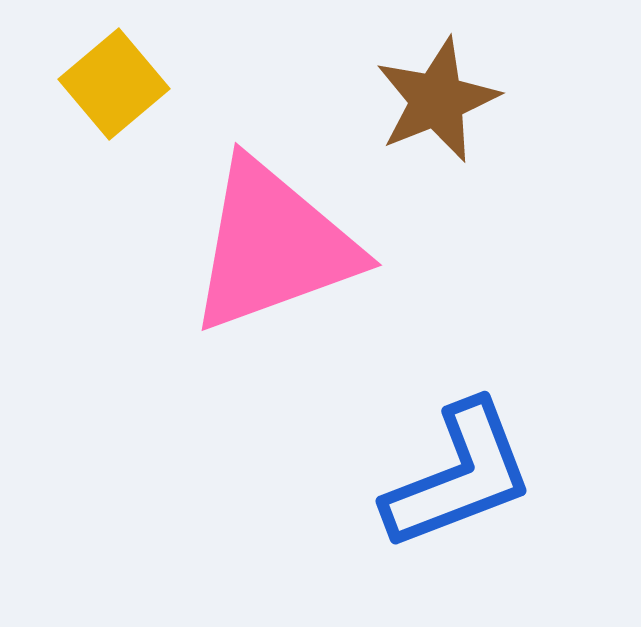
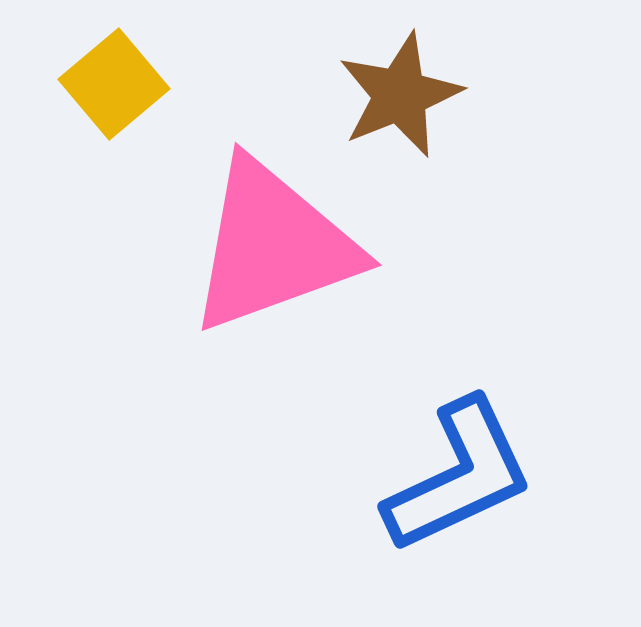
brown star: moved 37 px left, 5 px up
blue L-shape: rotated 4 degrees counterclockwise
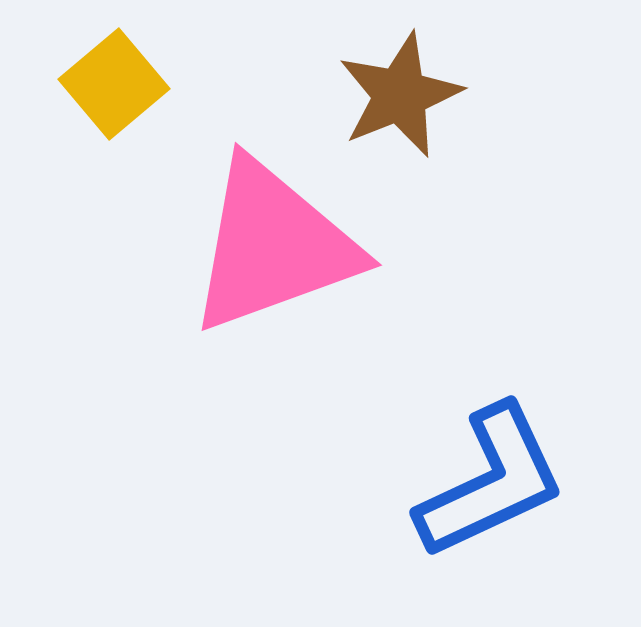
blue L-shape: moved 32 px right, 6 px down
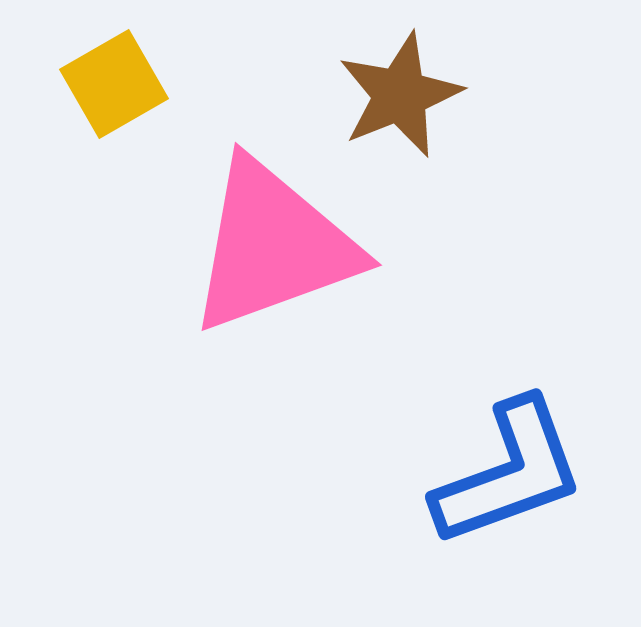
yellow square: rotated 10 degrees clockwise
blue L-shape: moved 18 px right, 9 px up; rotated 5 degrees clockwise
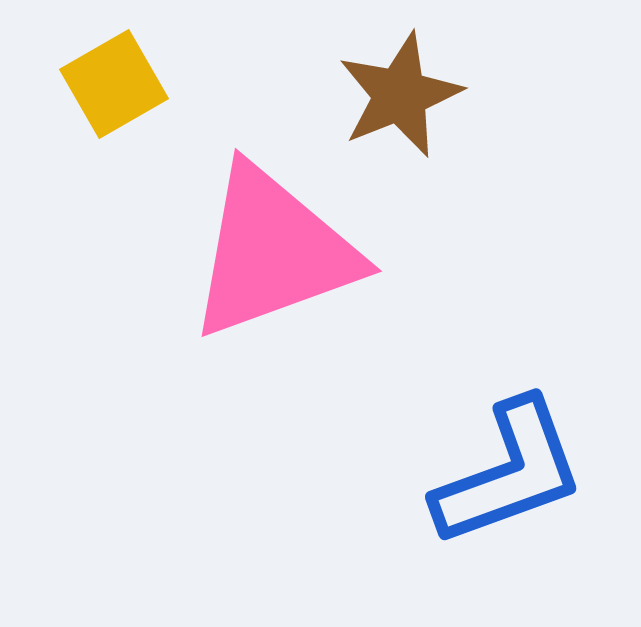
pink triangle: moved 6 px down
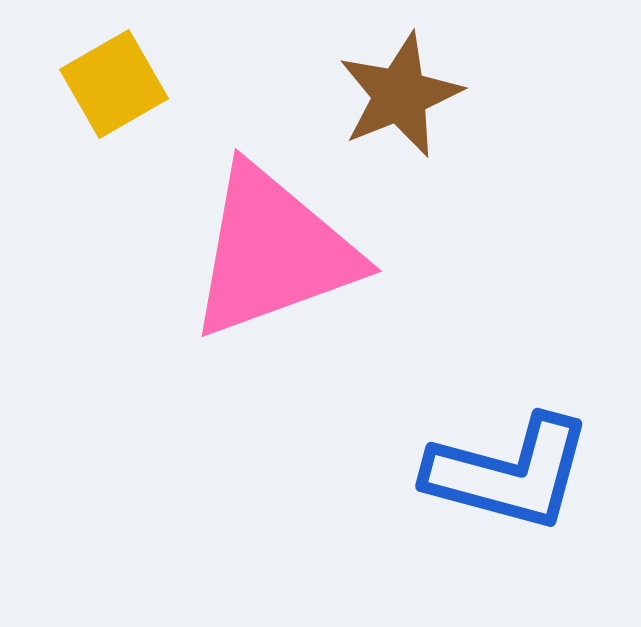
blue L-shape: rotated 35 degrees clockwise
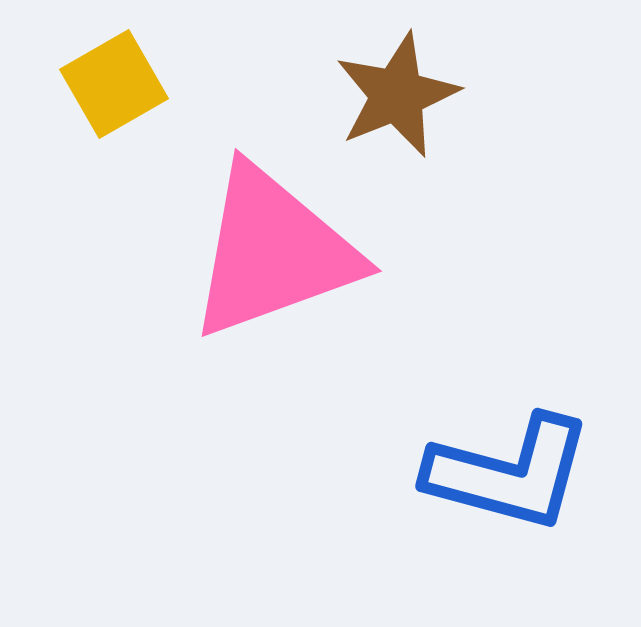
brown star: moved 3 px left
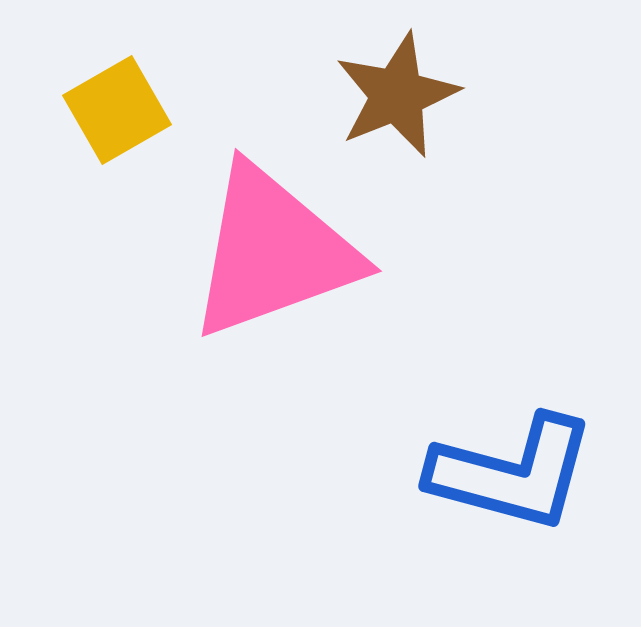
yellow square: moved 3 px right, 26 px down
blue L-shape: moved 3 px right
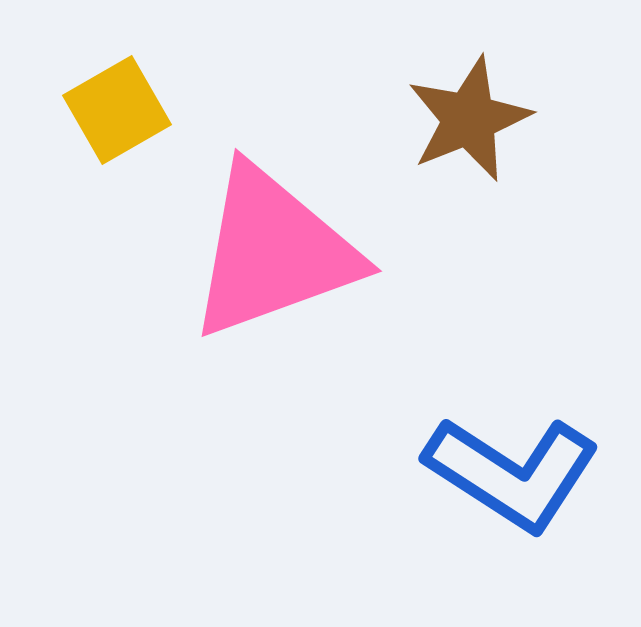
brown star: moved 72 px right, 24 px down
blue L-shape: rotated 18 degrees clockwise
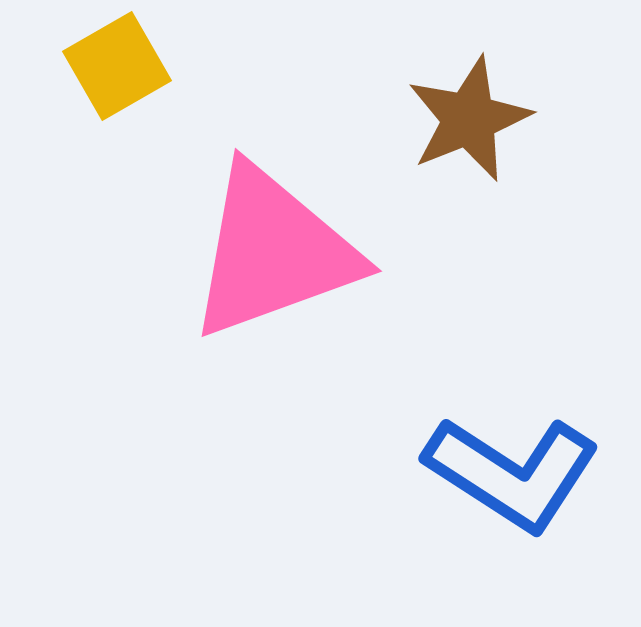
yellow square: moved 44 px up
